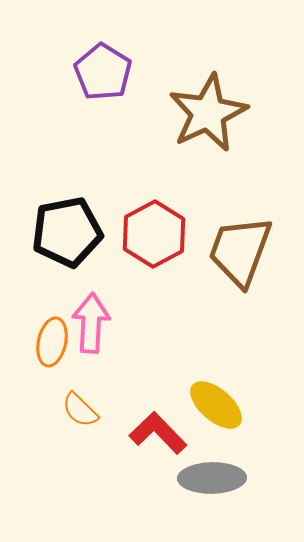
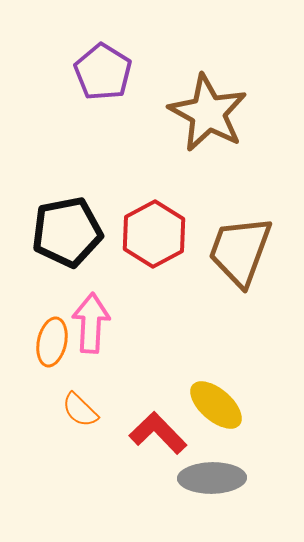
brown star: rotated 18 degrees counterclockwise
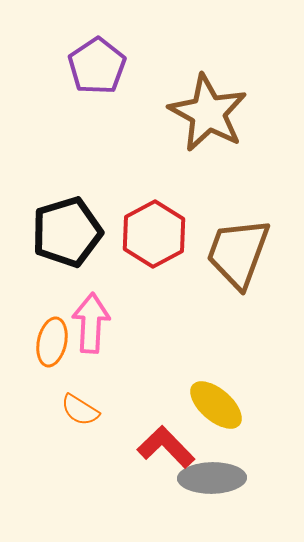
purple pentagon: moved 6 px left, 6 px up; rotated 6 degrees clockwise
black pentagon: rotated 6 degrees counterclockwise
brown trapezoid: moved 2 px left, 2 px down
orange semicircle: rotated 12 degrees counterclockwise
red L-shape: moved 8 px right, 14 px down
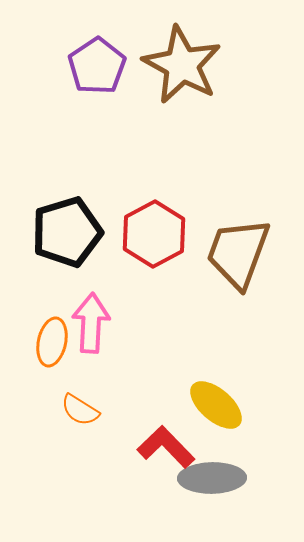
brown star: moved 26 px left, 48 px up
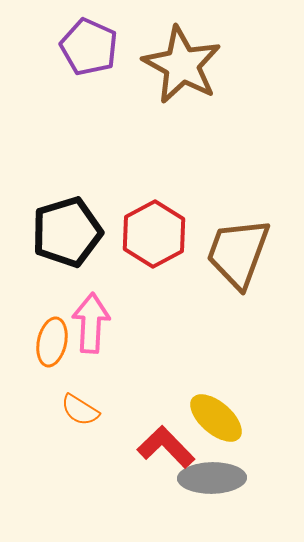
purple pentagon: moved 8 px left, 19 px up; rotated 14 degrees counterclockwise
yellow ellipse: moved 13 px down
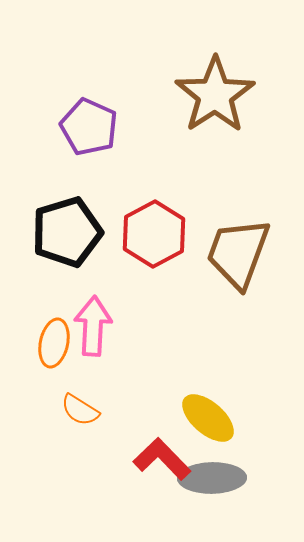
purple pentagon: moved 80 px down
brown star: moved 33 px right, 30 px down; rotated 10 degrees clockwise
pink arrow: moved 2 px right, 3 px down
orange ellipse: moved 2 px right, 1 px down
yellow ellipse: moved 8 px left
red L-shape: moved 4 px left, 12 px down
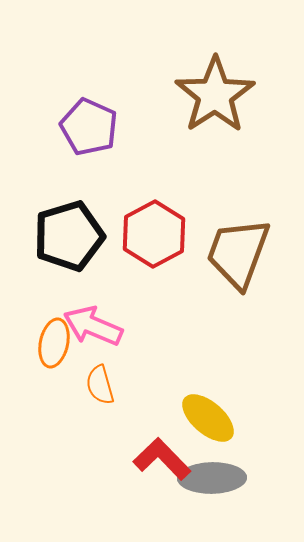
black pentagon: moved 2 px right, 4 px down
pink arrow: rotated 70 degrees counterclockwise
orange semicircle: moved 20 px right, 25 px up; rotated 42 degrees clockwise
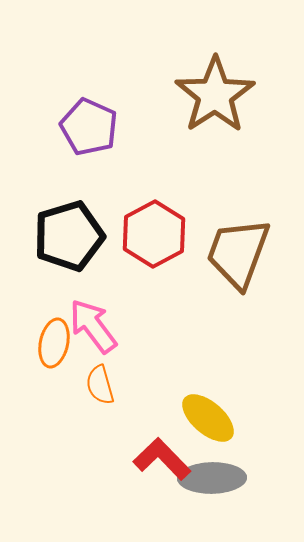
pink arrow: rotated 30 degrees clockwise
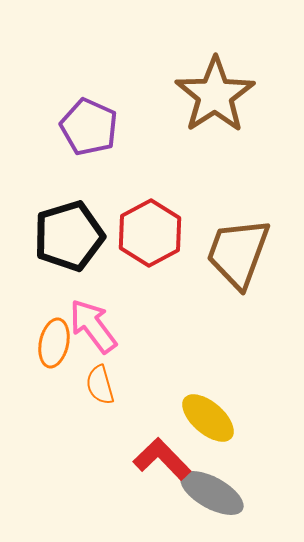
red hexagon: moved 4 px left, 1 px up
gray ellipse: moved 15 px down; rotated 30 degrees clockwise
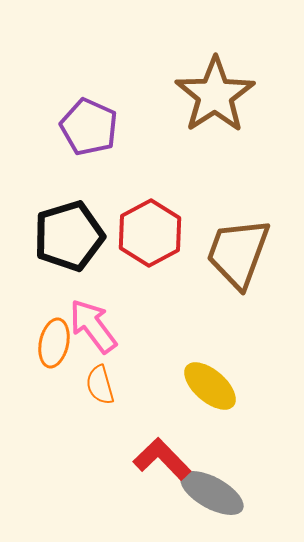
yellow ellipse: moved 2 px right, 32 px up
